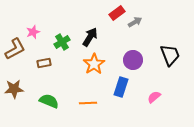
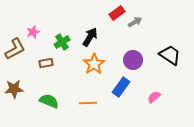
black trapezoid: rotated 35 degrees counterclockwise
brown rectangle: moved 2 px right
blue rectangle: rotated 18 degrees clockwise
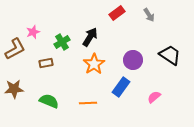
gray arrow: moved 14 px right, 7 px up; rotated 88 degrees clockwise
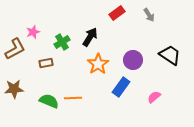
orange star: moved 4 px right
orange line: moved 15 px left, 5 px up
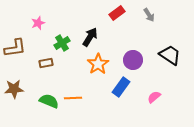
pink star: moved 5 px right, 9 px up
green cross: moved 1 px down
brown L-shape: moved 1 px up; rotated 20 degrees clockwise
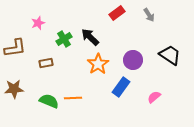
black arrow: rotated 78 degrees counterclockwise
green cross: moved 2 px right, 4 px up
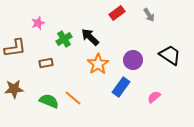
orange line: rotated 42 degrees clockwise
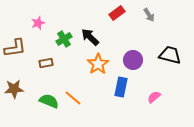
black trapezoid: rotated 20 degrees counterclockwise
blue rectangle: rotated 24 degrees counterclockwise
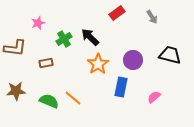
gray arrow: moved 3 px right, 2 px down
brown L-shape: rotated 15 degrees clockwise
brown star: moved 2 px right, 2 px down
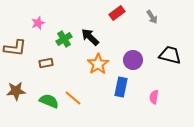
pink semicircle: rotated 40 degrees counterclockwise
